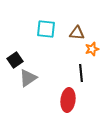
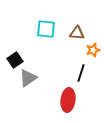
orange star: moved 1 px right, 1 px down
black line: rotated 24 degrees clockwise
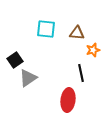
black line: rotated 30 degrees counterclockwise
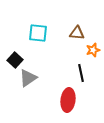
cyan square: moved 8 px left, 4 px down
black square: rotated 14 degrees counterclockwise
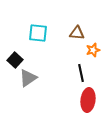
red ellipse: moved 20 px right
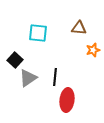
brown triangle: moved 2 px right, 5 px up
black line: moved 26 px left, 4 px down; rotated 18 degrees clockwise
red ellipse: moved 21 px left
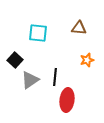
orange star: moved 6 px left, 10 px down
gray triangle: moved 2 px right, 2 px down
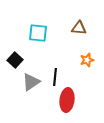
gray triangle: moved 1 px right, 2 px down
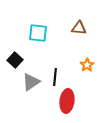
orange star: moved 5 px down; rotated 16 degrees counterclockwise
red ellipse: moved 1 px down
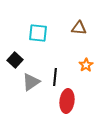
orange star: moved 1 px left
